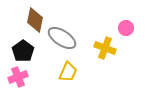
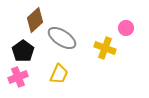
brown diamond: rotated 35 degrees clockwise
yellow trapezoid: moved 9 px left, 2 px down
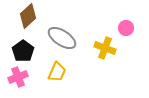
brown diamond: moved 7 px left, 4 px up
yellow trapezoid: moved 2 px left, 2 px up
